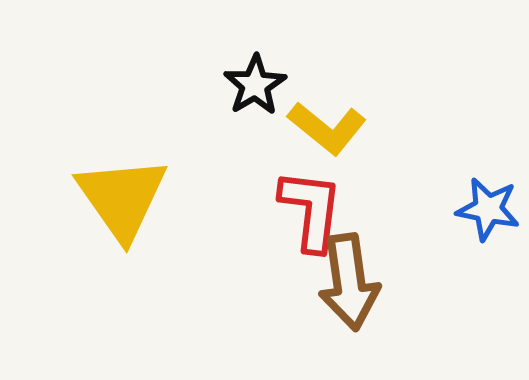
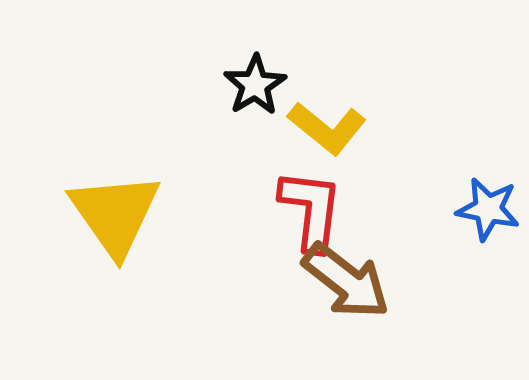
yellow triangle: moved 7 px left, 16 px down
brown arrow: moved 3 px left, 1 px up; rotated 44 degrees counterclockwise
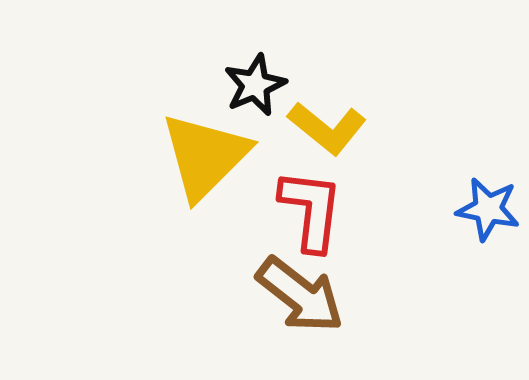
black star: rotated 8 degrees clockwise
yellow triangle: moved 90 px right, 58 px up; rotated 20 degrees clockwise
brown arrow: moved 46 px left, 14 px down
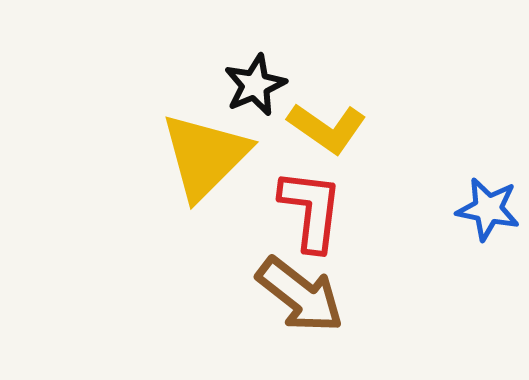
yellow L-shape: rotated 4 degrees counterclockwise
